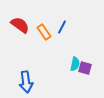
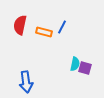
red semicircle: rotated 114 degrees counterclockwise
orange rectangle: rotated 42 degrees counterclockwise
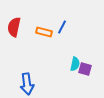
red semicircle: moved 6 px left, 2 px down
purple square: moved 1 px down
blue arrow: moved 1 px right, 2 px down
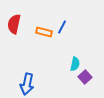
red semicircle: moved 3 px up
purple square: moved 8 px down; rotated 32 degrees clockwise
blue arrow: rotated 20 degrees clockwise
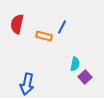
red semicircle: moved 3 px right
orange rectangle: moved 4 px down
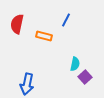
blue line: moved 4 px right, 7 px up
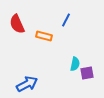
red semicircle: rotated 36 degrees counterclockwise
purple square: moved 2 px right, 4 px up; rotated 32 degrees clockwise
blue arrow: rotated 130 degrees counterclockwise
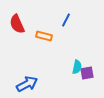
cyan semicircle: moved 2 px right, 3 px down
